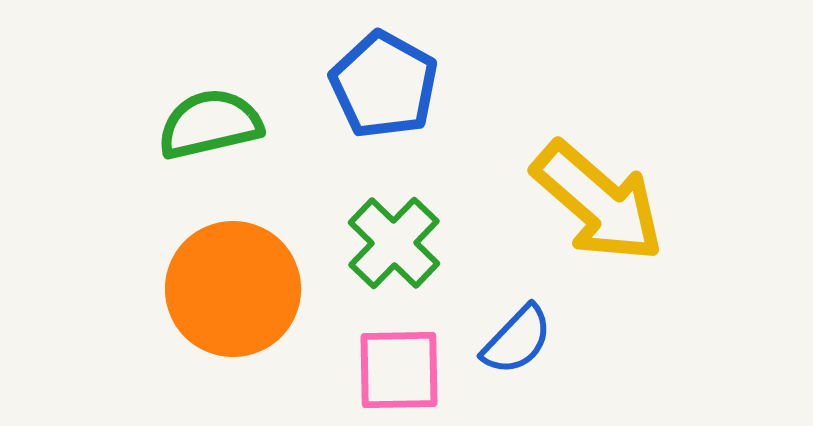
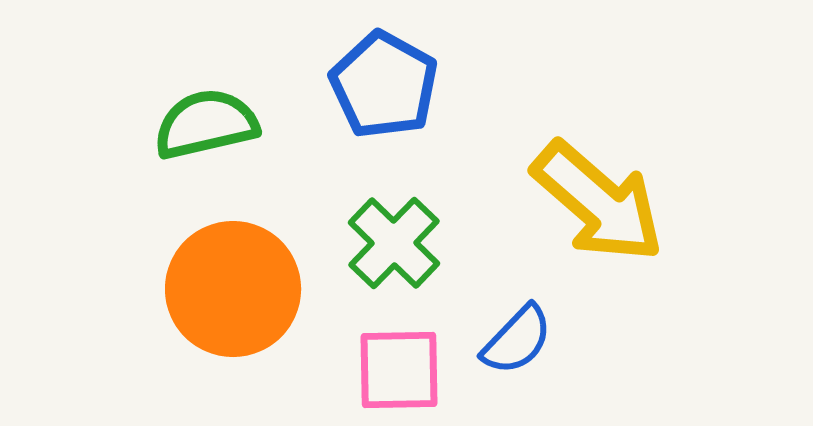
green semicircle: moved 4 px left
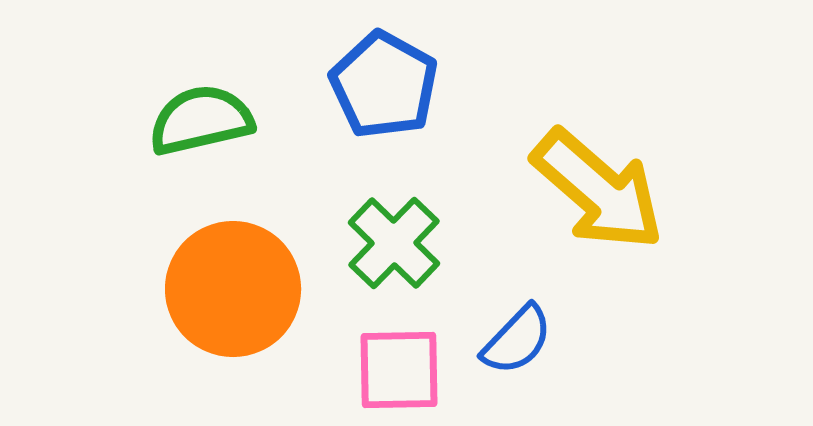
green semicircle: moved 5 px left, 4 px up
yellow arrow: moved 12 px up
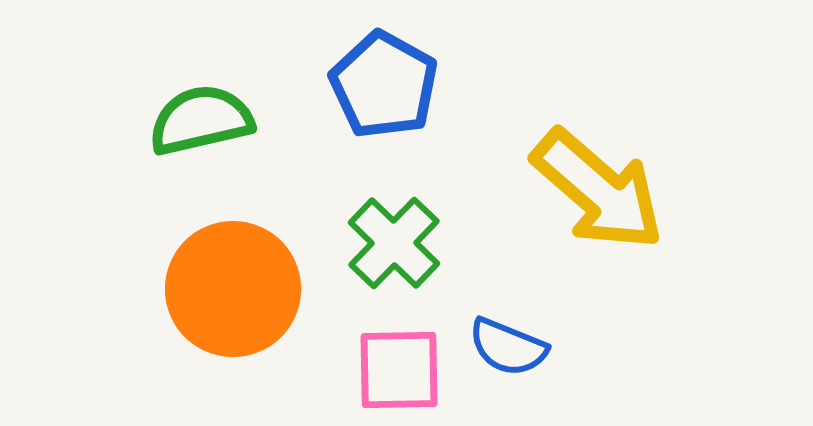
blue semicircle: moved 9 px left, 7 px down; rotated 68 degrees clockwise
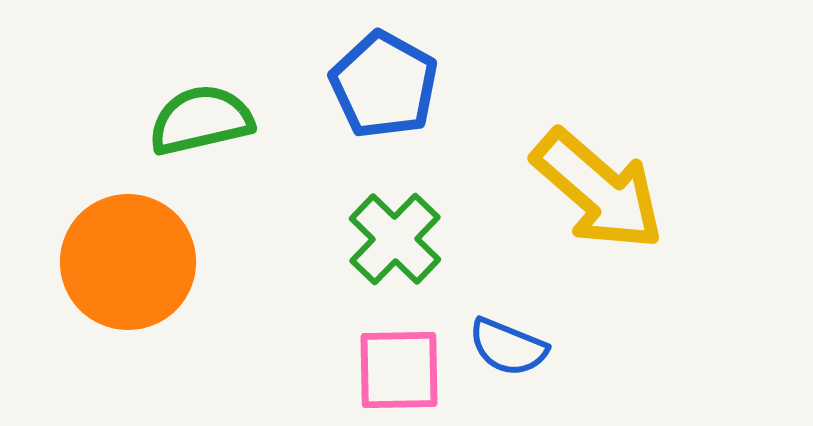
green cross: moved 1 px right, 4 px up
orange circle: moved 105 px left, 27 px up
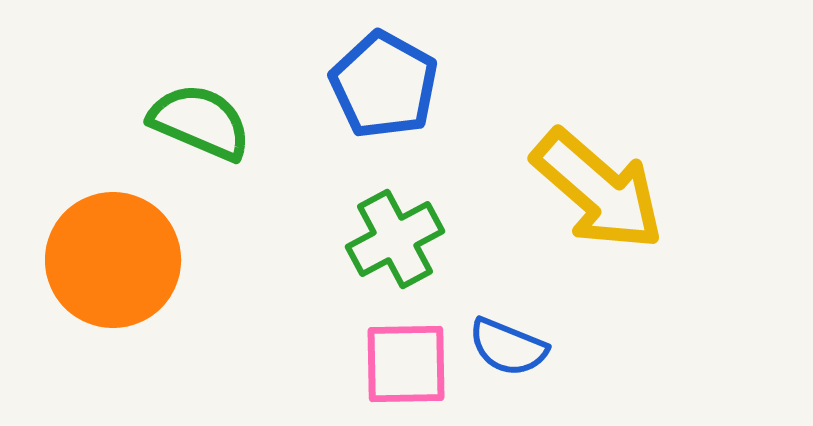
green semicircle: moved 1 px left, 2 px down; rotated 36 degrees clockwise
green cross: rotated 18 degrees clockwise
orange circle: moved 15 px left, 2 px up
pink square: moved 7 px right, 6 px up
